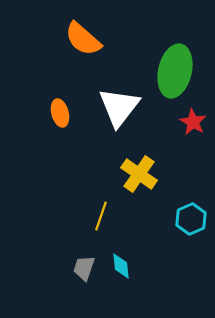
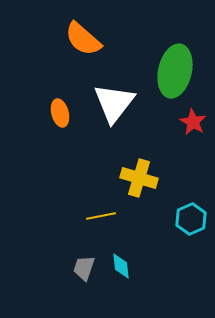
white triangle: moved 5 px left, 4 px up
yellow cross: moved 4 px down; rotated 18 degrees counterclockwise
yellow line: rotated 60 degrees clockwise
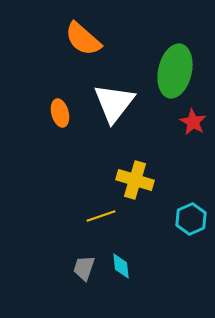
yellow cross: moved 4 px left, 2 px down
yellow line: rotated 8 degrees counterclockwise
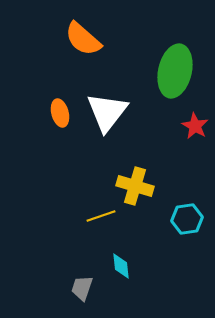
white triangle: moved 7 px left, 9 px down
red star: moved 2 px right, 4 px down
yellow cross: moved 6 px down
cyan hexagon: moved 4 px left; rotated 16 degrees clockwise
gray trapezoid: moved 2 px left, 20 px down
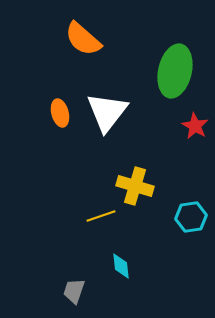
cyan hexagon: moved 4 px right, 2 px up
gray trapezoid: moved 8 px left, 3 px down
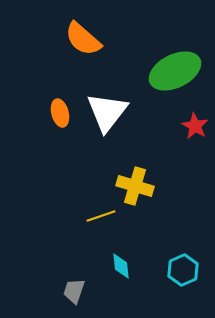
green ellipse: rotated 51 degrees clockwise
cyan hexagon: moved 8 px left, 53 px down; rotated 16 degrees counterclockwise
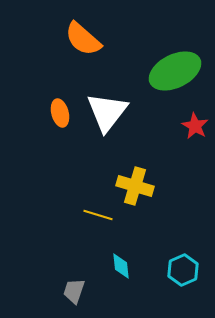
yellow line: moved 3 px left, 1 px up; rotated 36 degrees clockwise
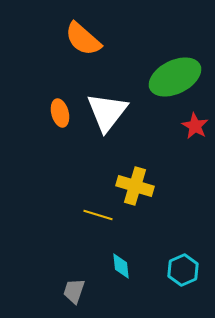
green ellipse: moved 6 px down
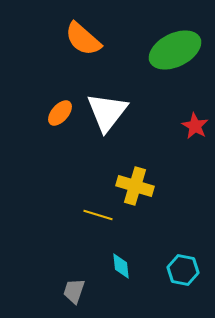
green ellipse: moved 27 px up
orange ellipse: rotated 56 degrees clockwise
cyan hexagon: rotated 24 degrees counterclockwise
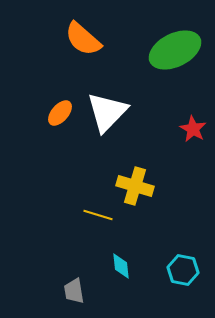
white triangle: rotated 6 degrees clockwise
red star: moved 2 px left, 3 px down
gray trapezoid: rotated 28 degrees counterclockwise
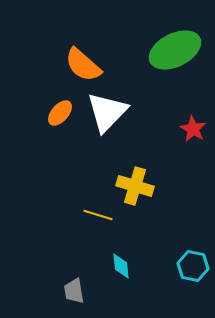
orange semicircle: moved 26 px down
cyan hexagon: moved 10 px right, 4 px up
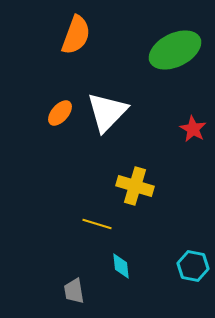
orange semicircle: moved 7 px left, 30 px up; rotated 111 degrees counterclockwise
yellow line: moved 1 px left, 9 px down
